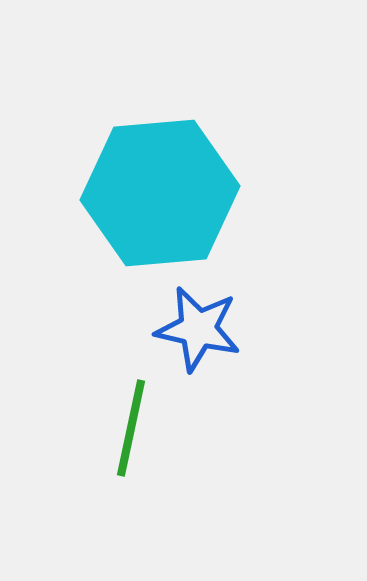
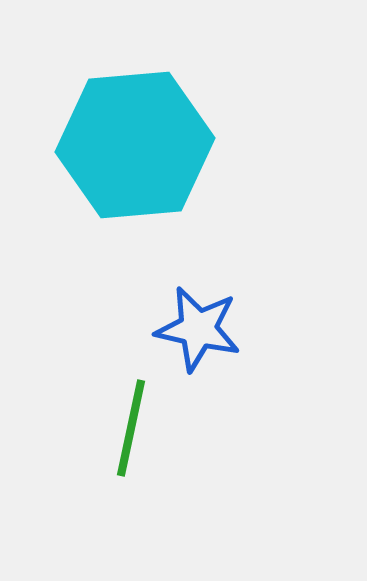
cyan hexagon: moved 25 px left, 48 px up
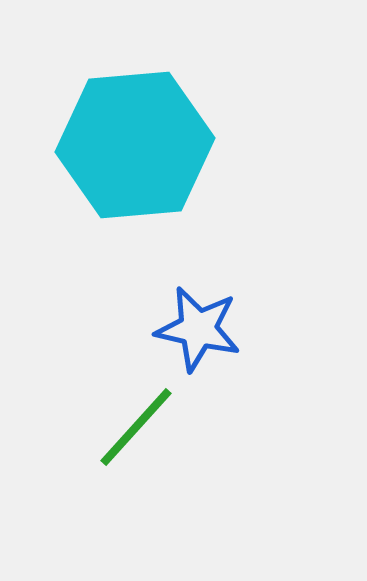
green line: moved 5 px right, 1 px up; rotated 30 degrees clockwise
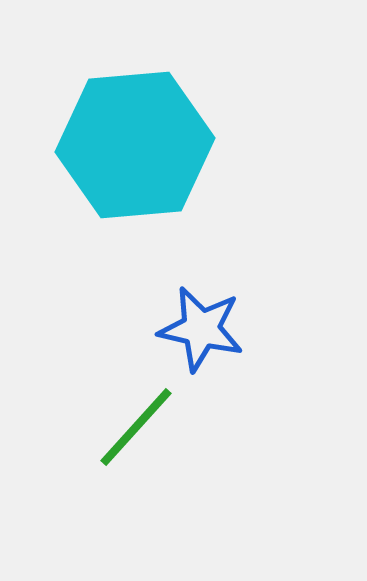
blue star: moved 3 px right
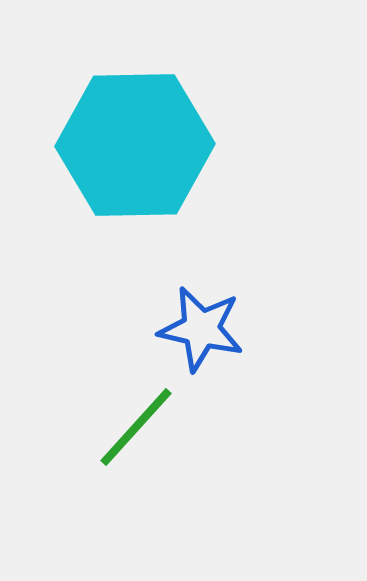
cyan hexagon: rotated 4 degrees clockwise
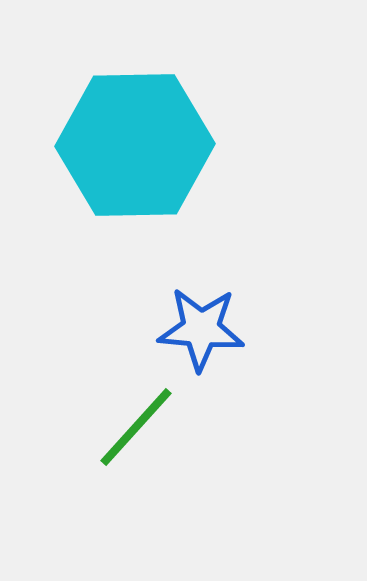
blue star: rotated 8 degrees counterclockwise
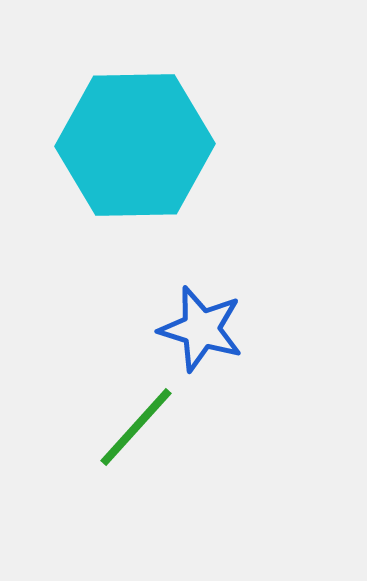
blue star: rotated 12 degrees clockwise
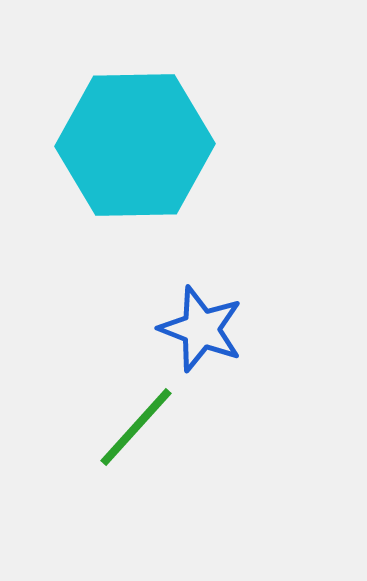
blue star: rotated 4 degrees clockwise
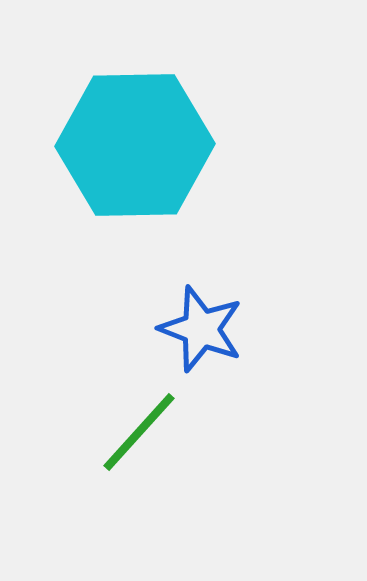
green line: moved 3 px right, 5 px down
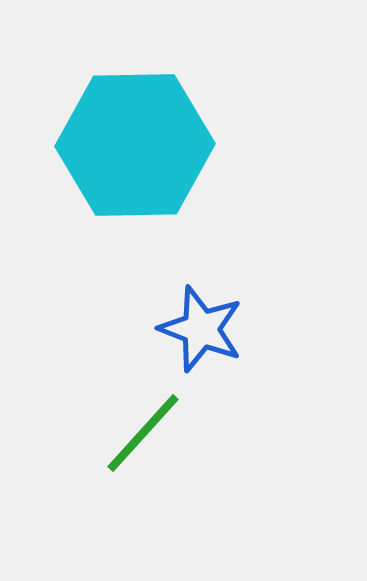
green line: moved 4 px right, 1 px down
